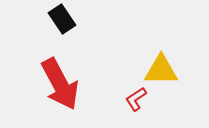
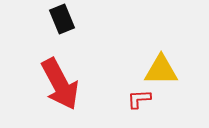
black rectangle: rotated 12 degrees clockwise
red L-shape: moved 3 px right; rotated 30 degrees clockwise
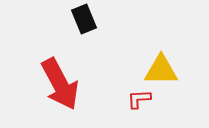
black rectangle: moved 22 px right
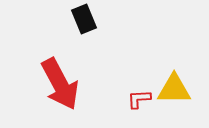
yellow triangle: moved 13 px right, 19 px down
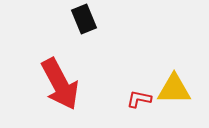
red L-shape: rotated 15 degrees clockwise
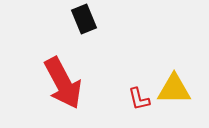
red arrow: moved 3 px right, 1 px up
red L-shape: rotated 115 degrees counterclockwise
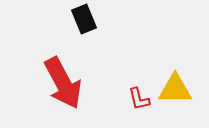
yellow triangle: moved 1 px right
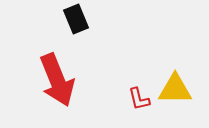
black rectangle: moved 8 px left
red arrow: moved 6 px left, 3 px up; rotated 6 degrees clockwise
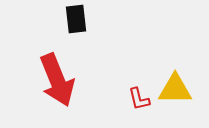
black rectangle: rotated 16 degrees clockwise
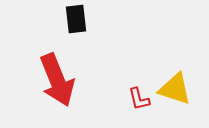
yellow triangle: rotated 18 degrees clockwise
